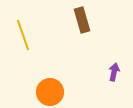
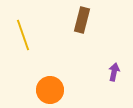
brown rectangle: rotated 30 degrees clockwise
orange circle: moved 2 px up
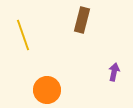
orange circle: moved 3 px left
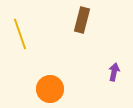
yellow line: moved 3 px left, 1 px up
orange circle: moved 3 px right, 1 px up
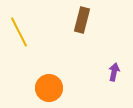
yellow line: moved 1 px left, 2 px up; rotated 8 degrees counterclockwise
orange circle: moved 1 px left, 1 px up
